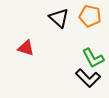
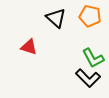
black triangle: moved 3 px left
red triangle: moved 3 px right, 1 px up
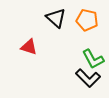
orange pentagon: moved 3 px left, 4 px down
green L-shape: moved 1 px down
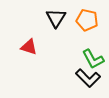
black triangle: rotated 20 degrees clockwise
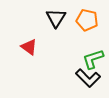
red triangle: rotated 18 degrees clockwise
green L-shape: rotated 100 degrees clockwise
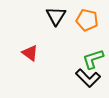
black triangle: moved 2 px up
red triangle: moved 1 px right, 6 px down
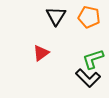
orange pentagon: moved 2 px right, 3 px up
red triangle: moved 11 px right; rotated 48 degrees clockwise
